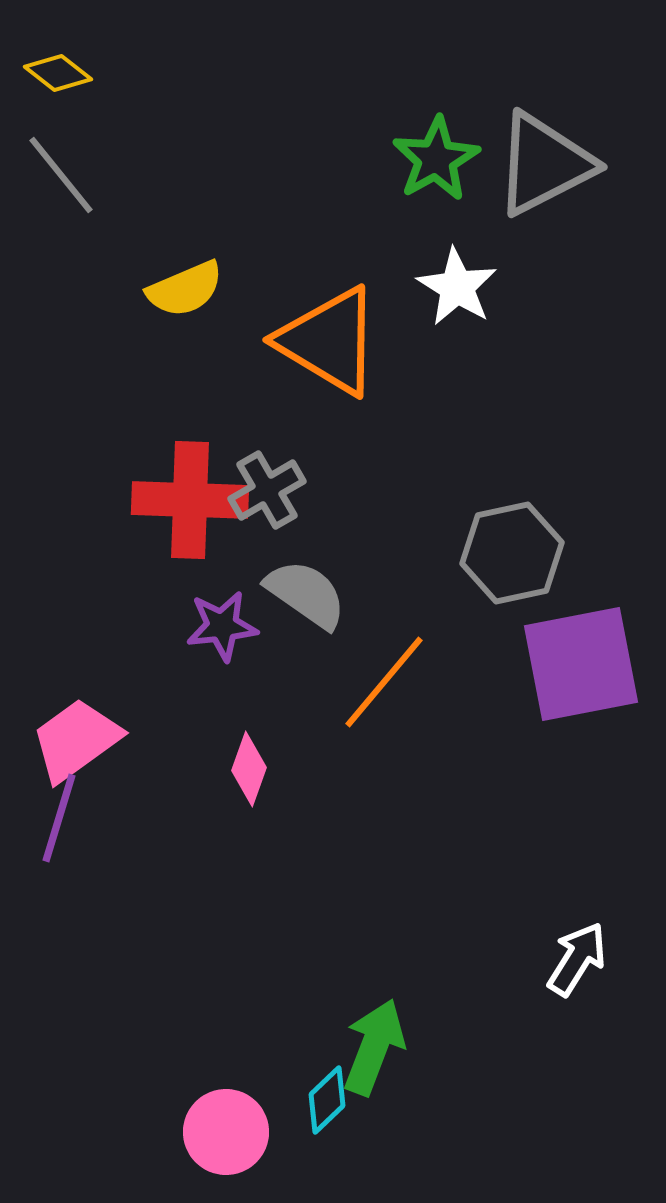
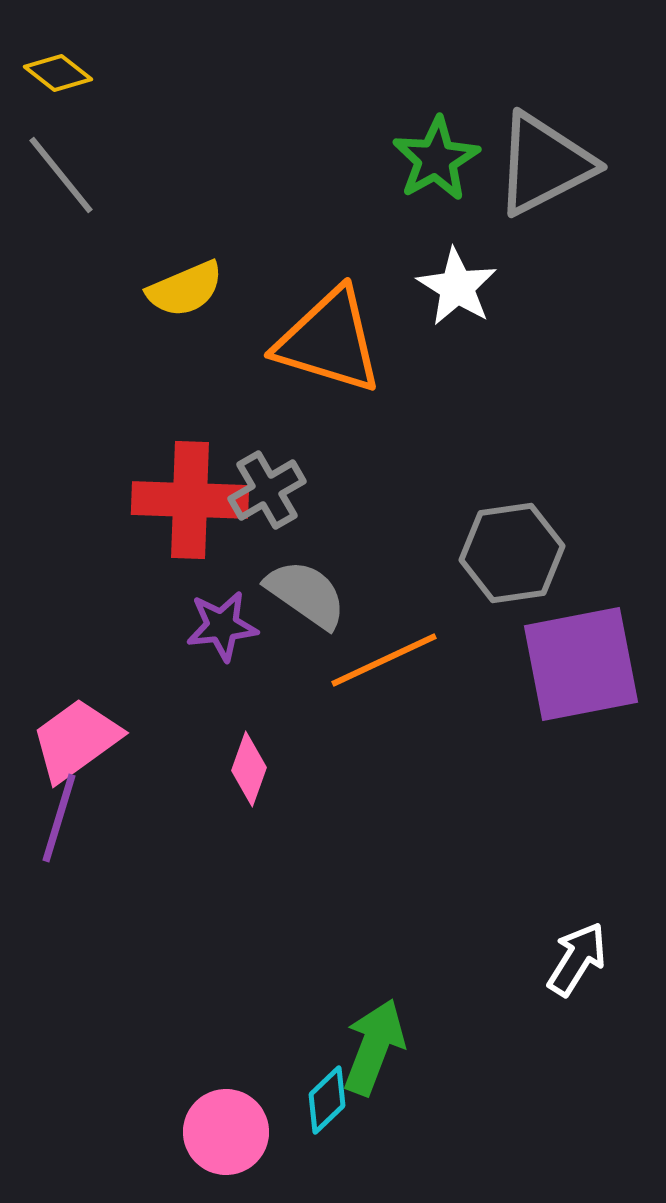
orange triangle: rotated 14 degrees counterclockwise
gray hexagon: rotated 4 degrees clockwise
orange line: moved 22 px up; rotated 25 degrees clockwise
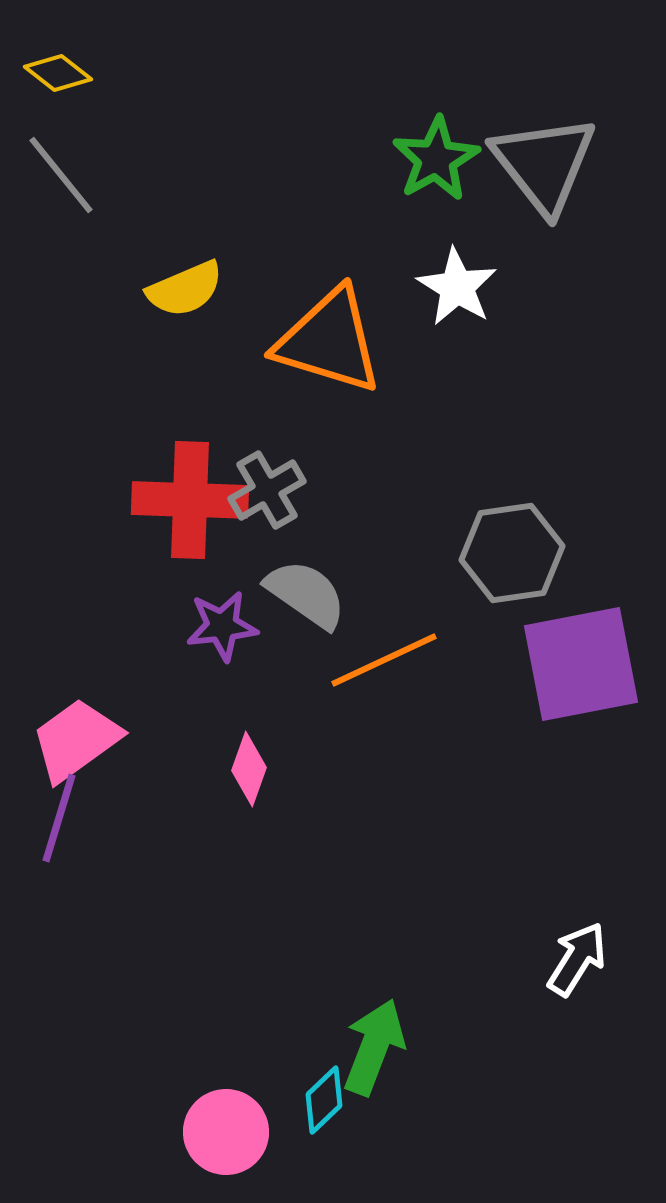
gray triangle: rotated 41 degrees counterclockwise
cyan diamond: moved 3 px left
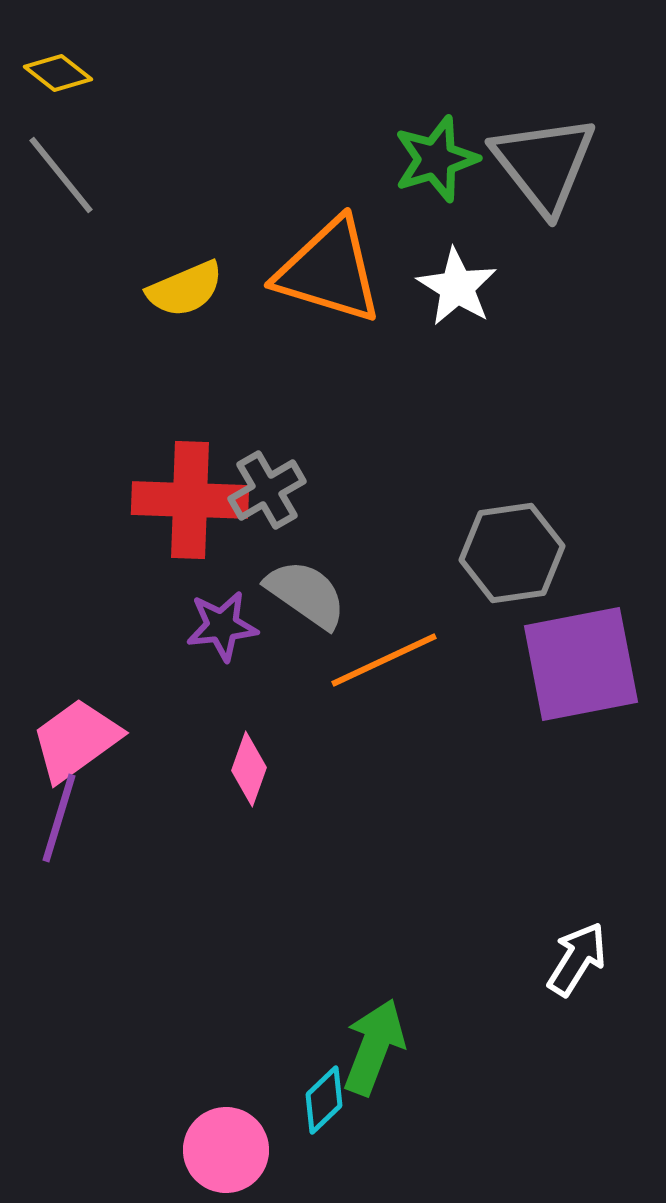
green star: rotated 12 degrees clockwise
orange triangle: moved 70 px up
pink circle: moved 18 px down
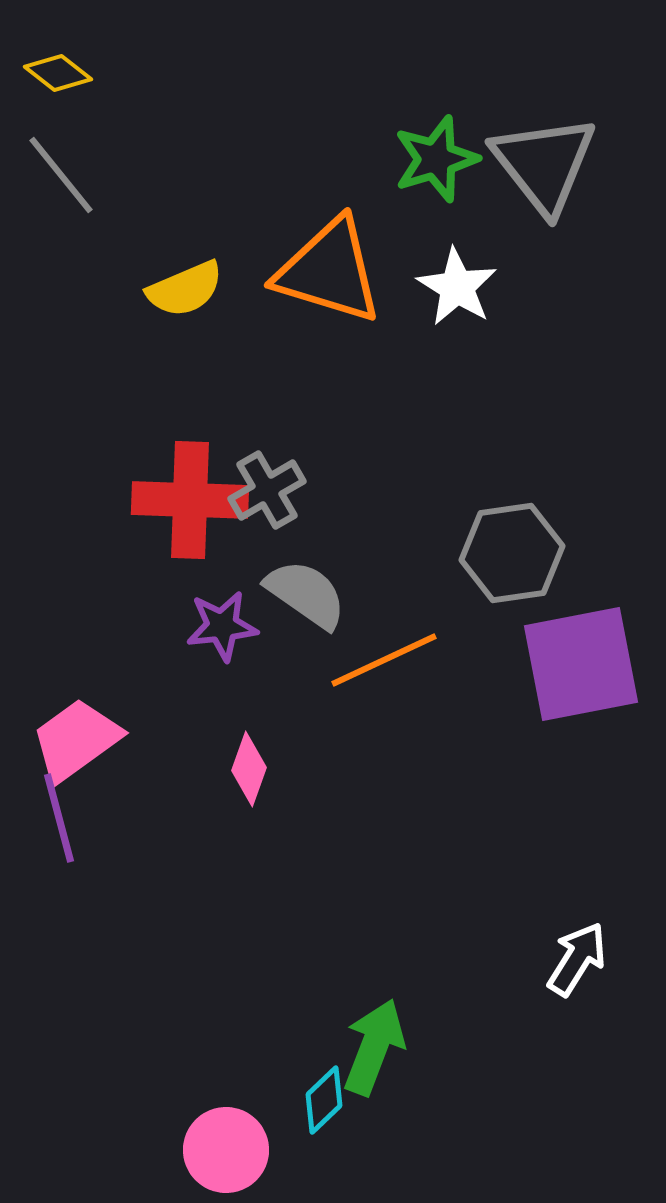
purple line: rotated 32 degrees counterclockwise
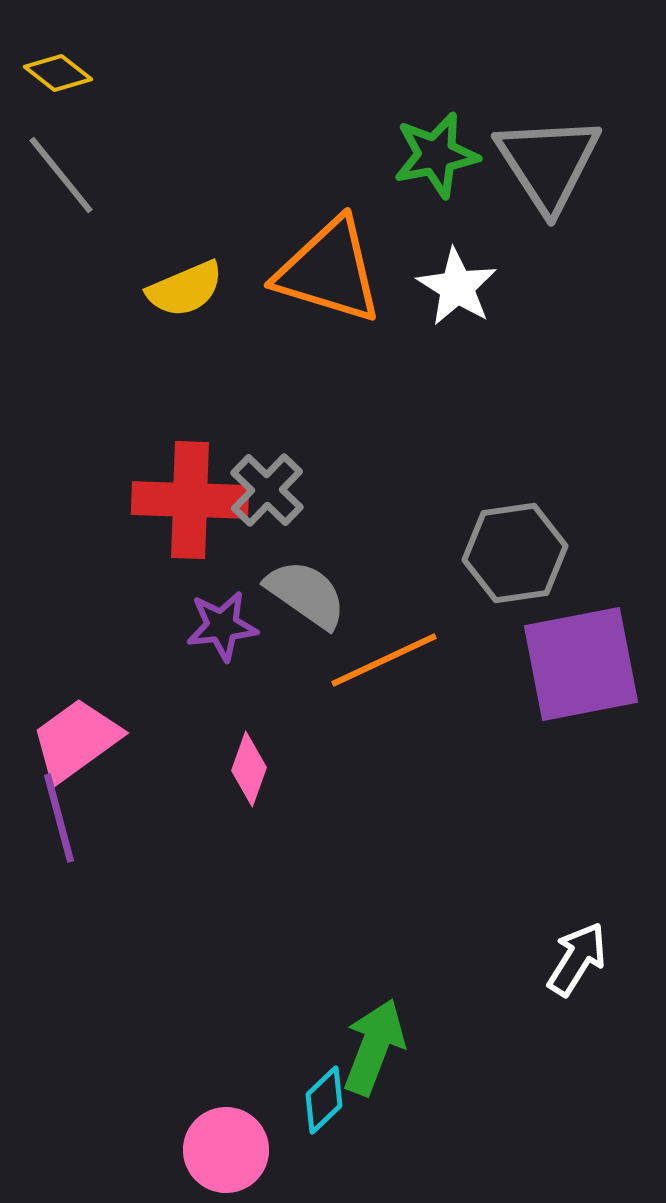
green star: moved 4 px up; rotated 6 degrees clockwise
gray triangle: moved 4 px right, 1 px up; rotated 5 degrees clockwise
gray cross: rotated 16 degrees counterclockwise
gray hexagon: moved 3 px right
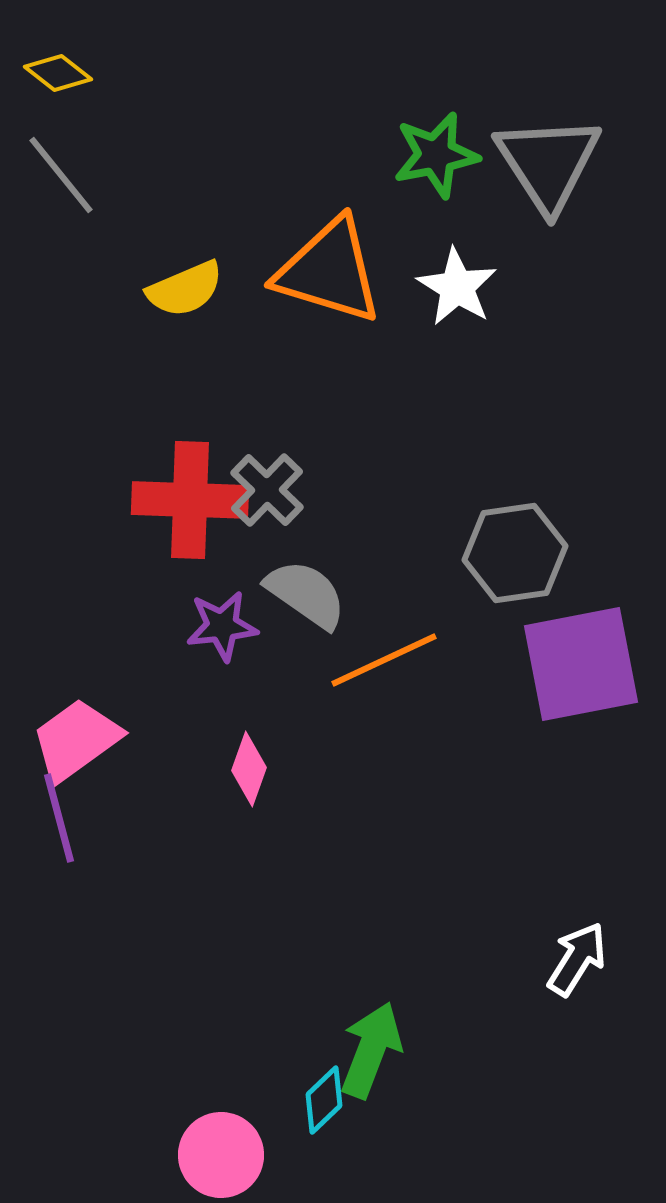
green arrow: moved 3 px left, 3 px down
pink circle: moved 5 px left, 5 px down
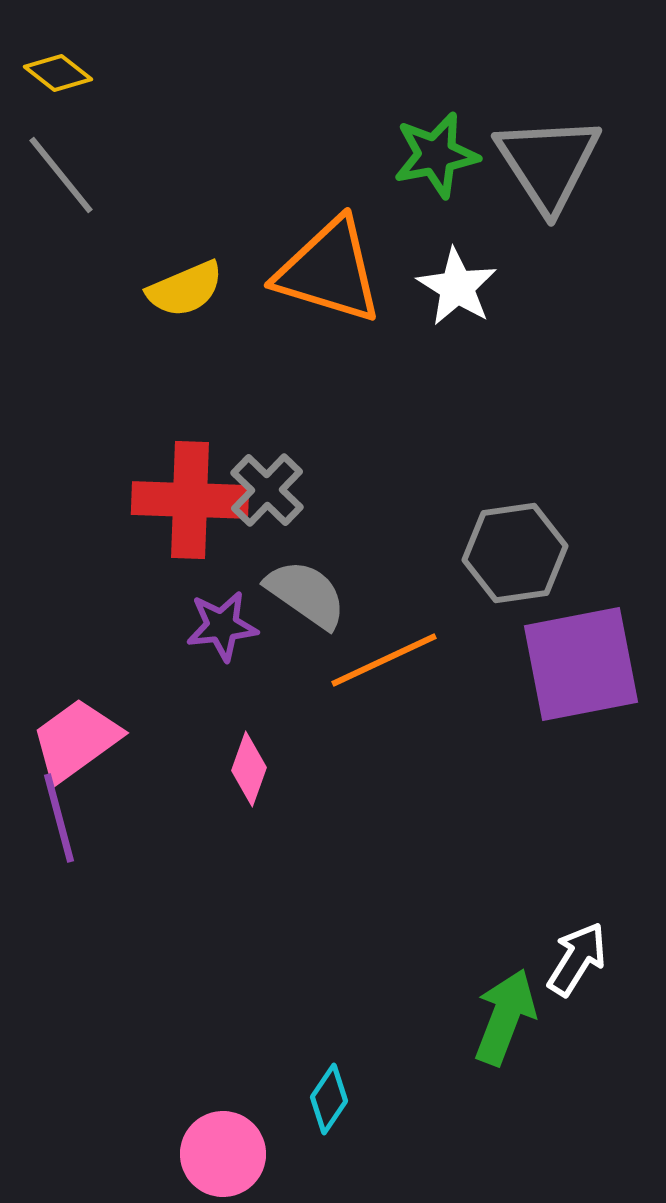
green arrow: moved 134 px right, 33 px up
cyan diamond: moved 5 px right, 1 px up; rotated 12 degrees counterclockwise
pink circle: moved 2 px right, 1 px up
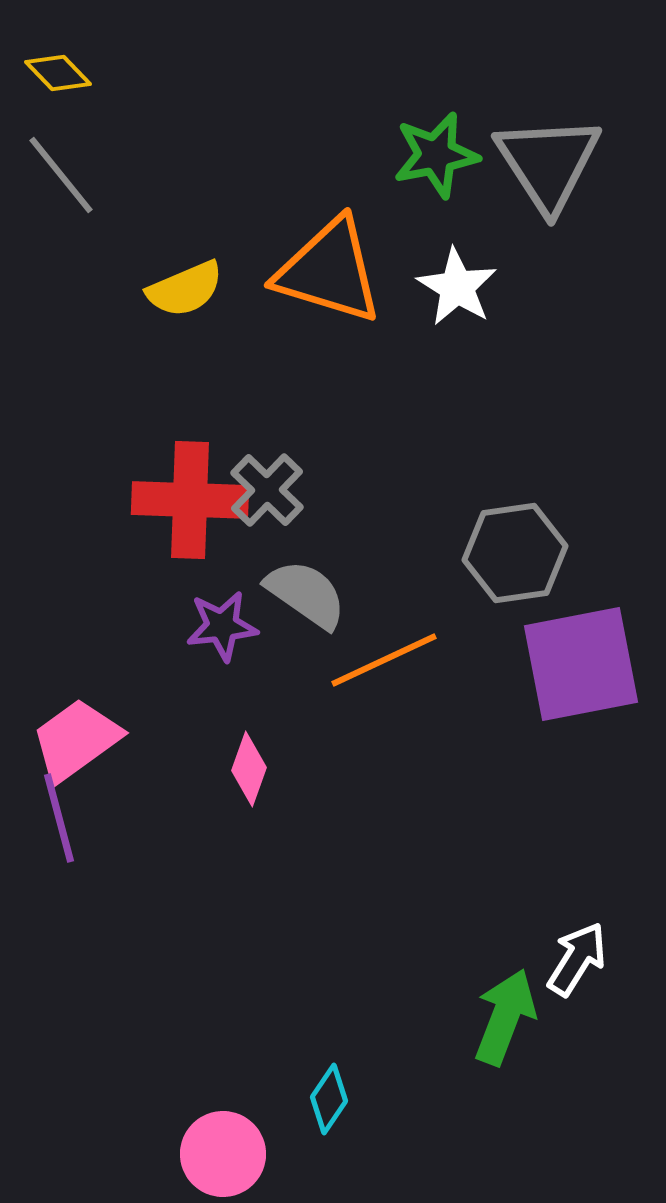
yellow diamond: rotated 8 degrees clockwise
